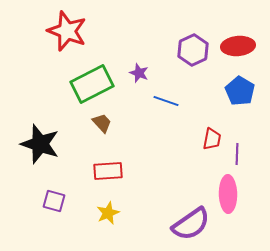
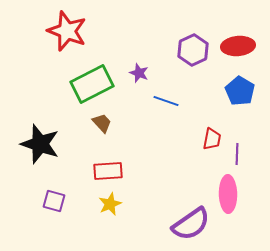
yellow star: moved 2 px right, 9 px up
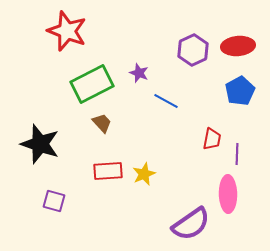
blue pentagon: rotated 12 degrees clockwise
blue line: rotated 10 degrees clockwise
yellow star: moved 34 px right, 30 px up
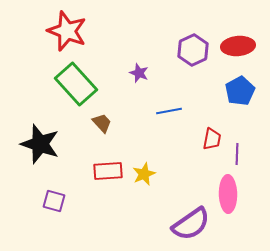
green rectangle: moved 16 px left; rotated 75 degrees clockwise
blue line: moved 3 px right, 10 px down; rotated 40 degrees counterclockwise
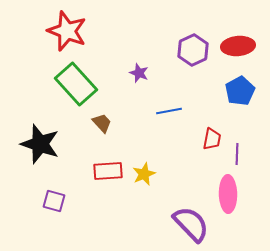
purple semicircle: rotated 99 degrees counterclockwise
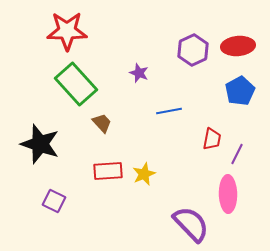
red star: rotated 21 degrees counterclockwise
purple line: rotated 25 degrees clockwise
purple square: rotated 10 degrees clockwise
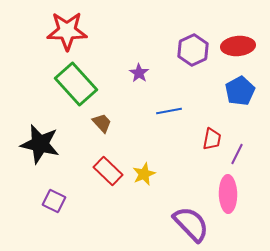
purple star: rotated 12 degrees clockwise
black star: rotated 6 degrees counterclockwise
red rectangle: rotated 48 degrees clockwise
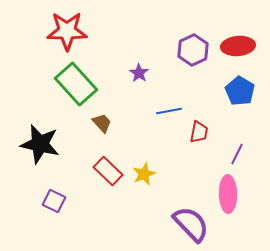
blue pentagon: rotated 12 degrees counterclockwise
red trapezoid: moved 13 px left, 7 px up
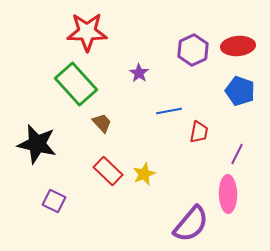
red star: moved 20 px right, 1 px down
blue pentagon: rotated 12 degrees counterclockwise
black star: moved 3 px left
purple semicircle: rotated 84 degrees clockwise
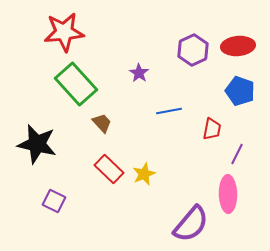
red star: moved 23 px left; rotated 6 degrees counterclockwise
red trapezoid: moved 13 px right, 3 px up
red rectangle: moved 1 px right, 2 px up
